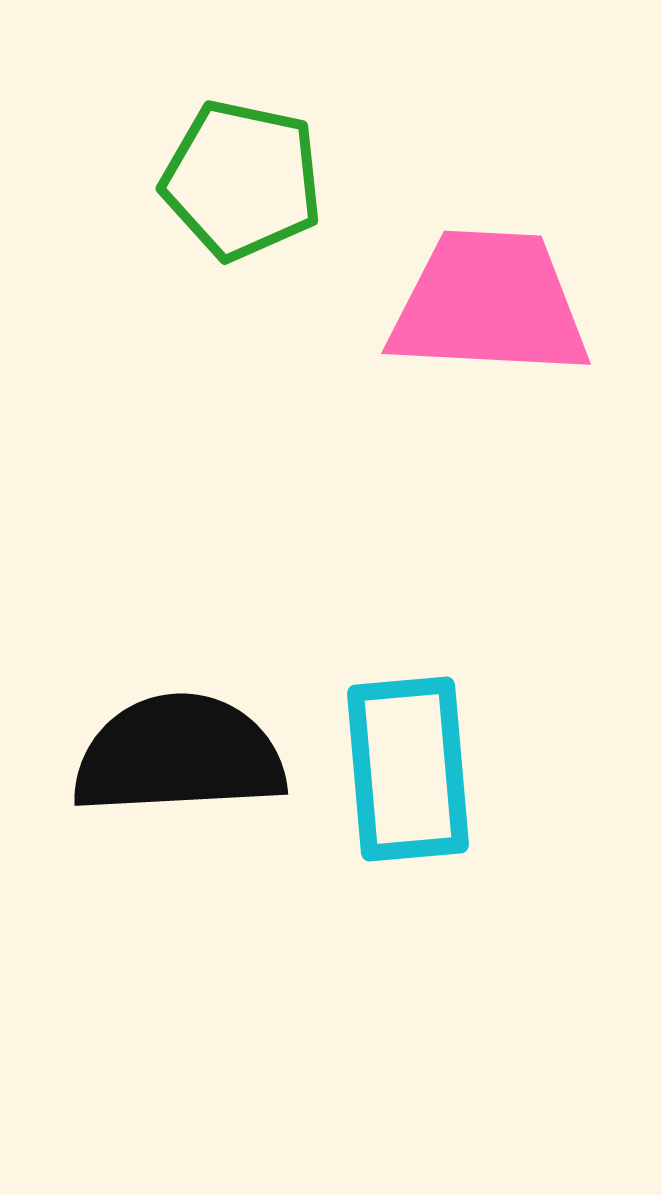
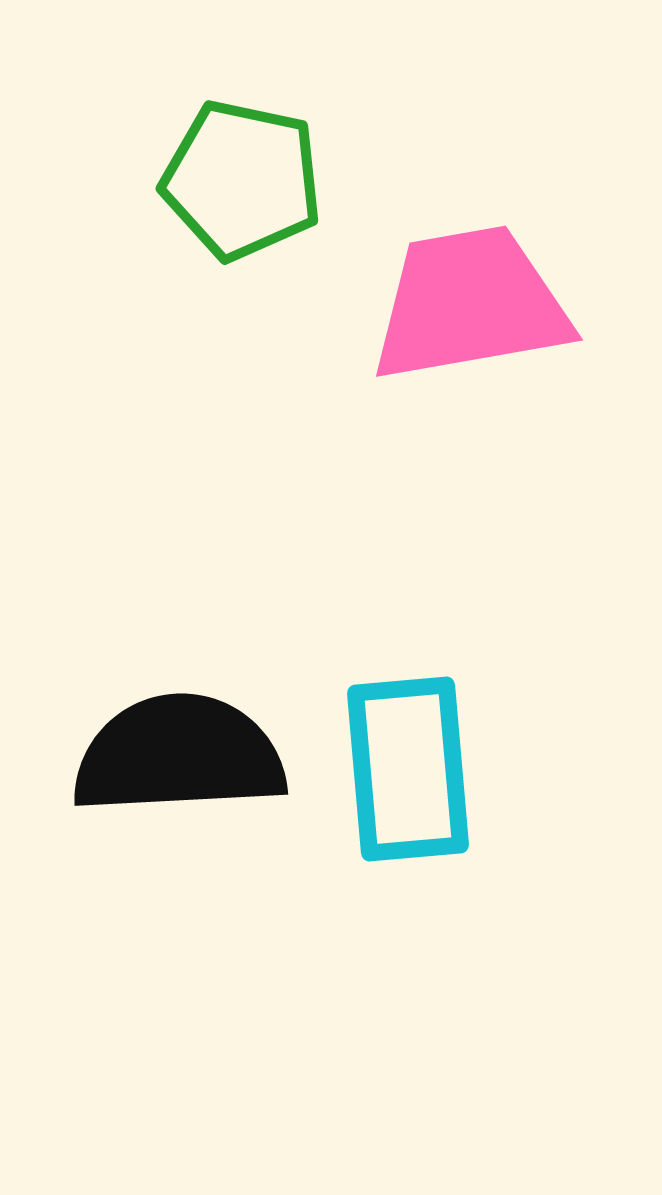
pink trapezoid: moved 19 px left; rotated 13 degrees counterclockwise
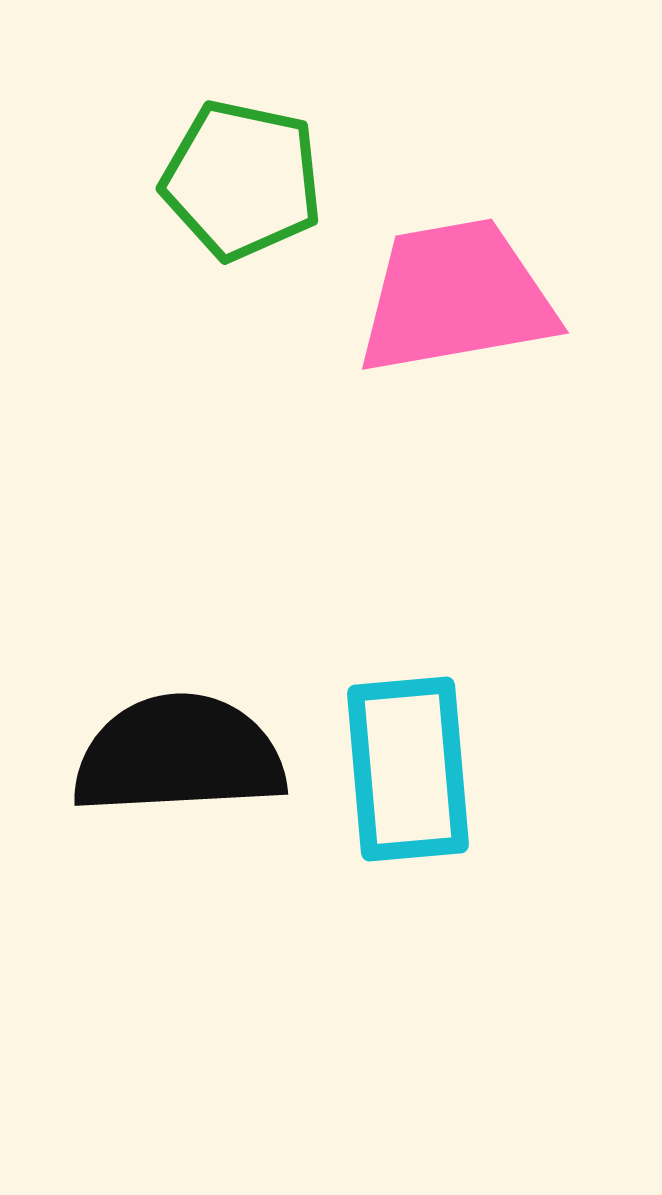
pink trapezoid: moved 14 px left, 7 px up
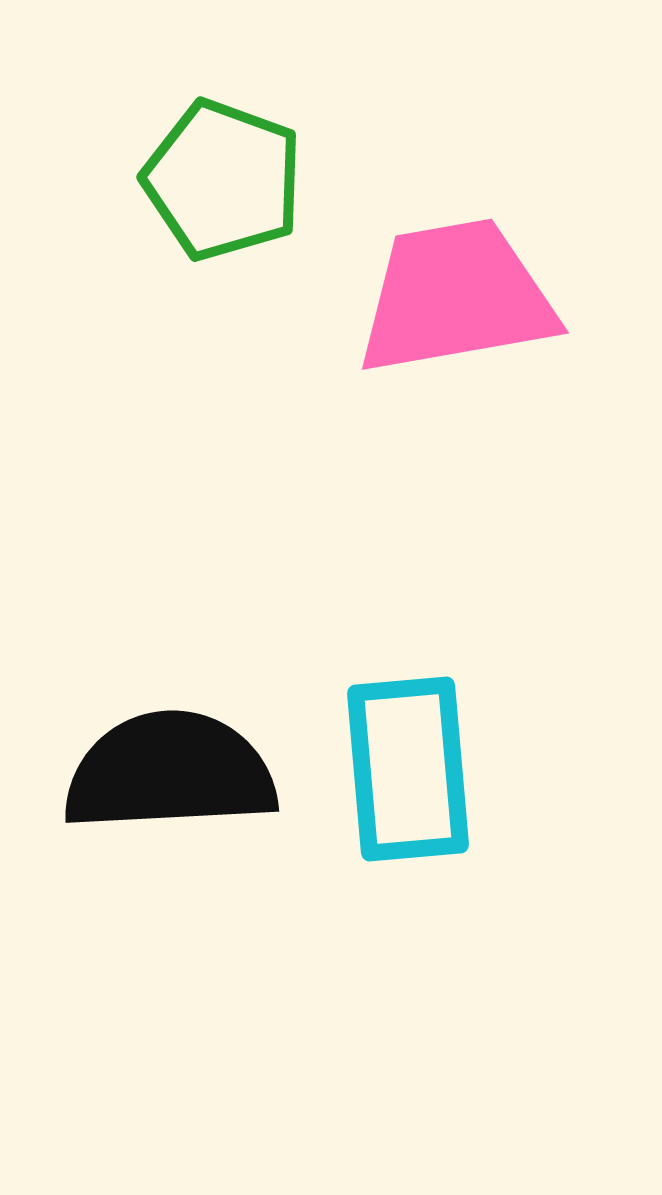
green pentagon: moved 19 px left; rotated 8 degrees clockwise
black semicircle: moved 9 px left, 17 px down
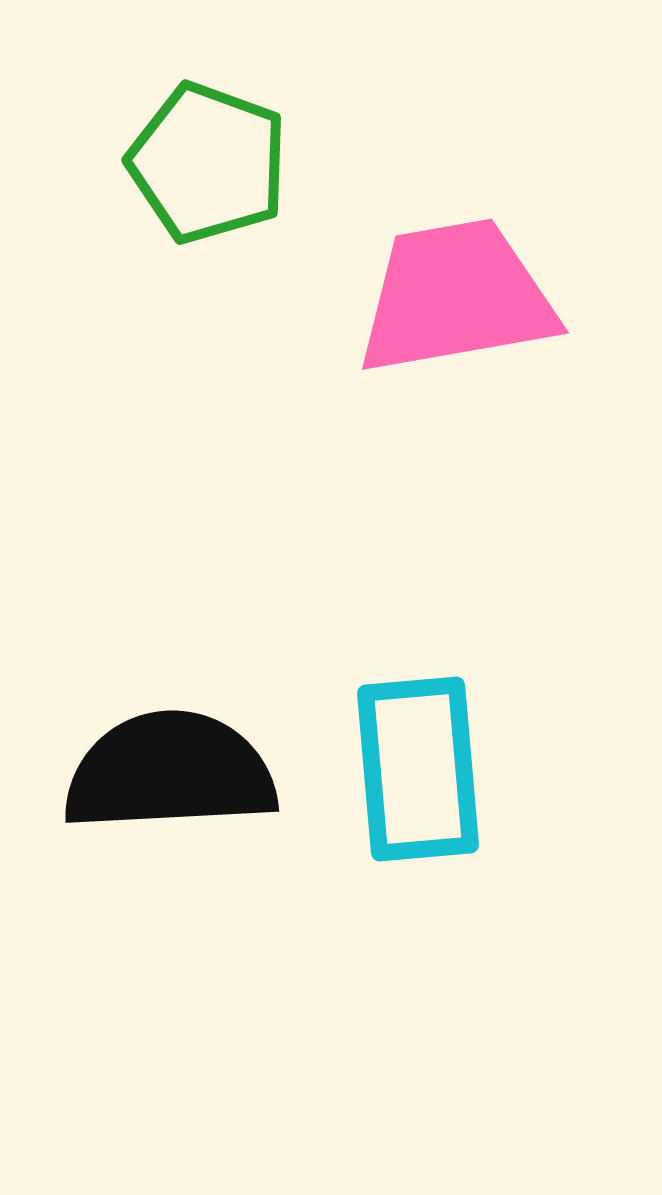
green pentagon: moved 15 px left, 17 px up
cyan rectangle: moved 10 px right
